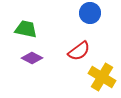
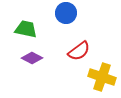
blue circle: moved 24 px left
yellow cross: rotated 12 degrees counterclockwise
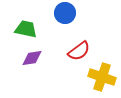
blue circle: moved 1 px left
purple diamond: rotated 35 degrees counterclockwise
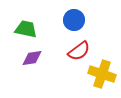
blue circle: moved 9 px right, 7 px down
yellow cross: moved 3 px up
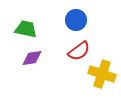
blue circle: moved 2 px right
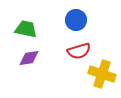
red semicircle: rotated 20 degrees clockwise
purple diamond: moved 3 px left
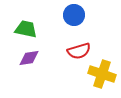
blue circle: moved 2 px left, 5 px up
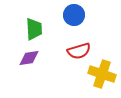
green trapezoid: moved 8 px right; rotated 75 degrees clockwise
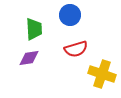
blue circle: moved 4 px left
red semicircle: moved 3 px left, 2 px up
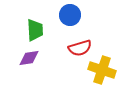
green trapezoid: moved 1 px right, 1 px down
red semicircle: moved 4 px right, 1 px up
yellow cross: moved 4 px up
